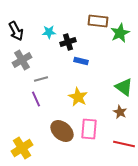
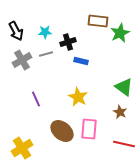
cyan star: moved 4 px left
gray line: moved 5 px right, 25 px up
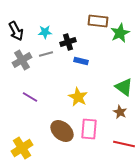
purple line: moved 6 px left, 2 px up; rotated 35 degrees counterclockwise
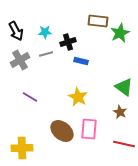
gray cross: moved 2 px left
yellow cross: rotated 30 degrees clockwise
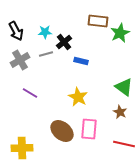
black cross: moved 4 px left; rotated 21 degrees counterclockwise
purple line: moved 4 px up
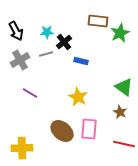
cyan star: moved 2 px right
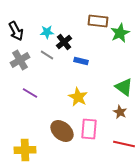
gray line: moved 1 px right, 1 px down; rotated 48 degrees clockwise
yellow cross: moved 3 px right, 2 px down
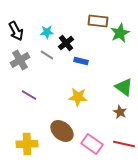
black cross: moved 2 px right, 1 px down
purple line: moved 1 px left, 2 px down
yellow star: rotated 24 degrees counterclockwise
pink rectangle: moved 3 px right, 15 px down; rotated 60 degrees counterclockwise
yellow cross: moved 2 px right, 6 px up
